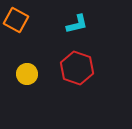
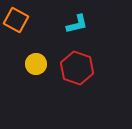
yellow circle: moved 9 px right, 10 px up
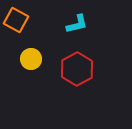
yellow circle: moved 5 px left, 5 px up
red hexagon: moved 1 px down; rotated 12 degrees clockwise
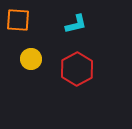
orange square: moved 2 px right; rotated 25 degrees counterclockwise
cyan L-shape: moved 1 px left
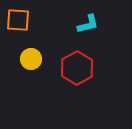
cyan L-shape: moved 12 px right
red hexagon: moved 1 px up
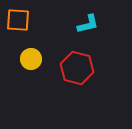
red hexagon: rotated 16 degrees counterclockwise
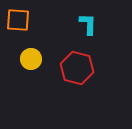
cyan L-shape: rotated 75 degrees counterclockwise
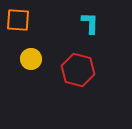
cyan L-shape: moved 2 px right, 1 px up
red hexagon: moved 1 px right, 2 px down
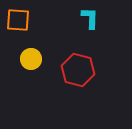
cyan L-shape: moved 5 px up
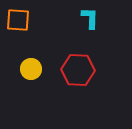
yellow circle: moved 10 px down
red hexagon: rotated 12 degrees counterclockwise
